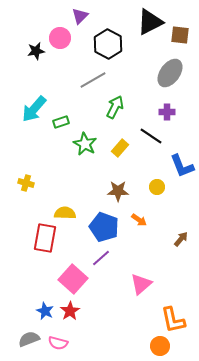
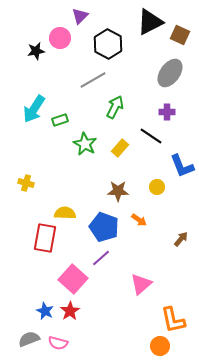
brown square: rotated 18 degrees clockwise
cyan arrow: rotated 8 degrees counterclockwise
green rectangle: moved 1 px left, 2 px up
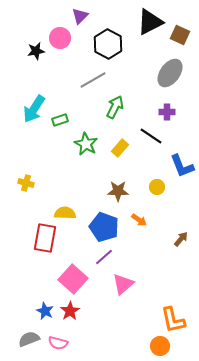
green star: moved 1 px right
purple line: moved 3 px right, 1 px up
pink triangle: moved 18 px left
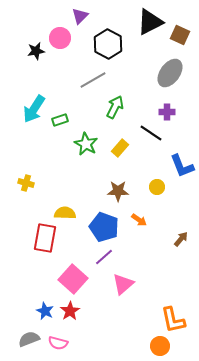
black line: moved 3 px up
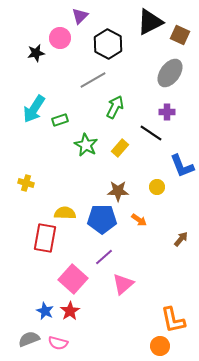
black star: moved 2 px down
green star: moved 1 px down
blue pentagon: moved 2 px left, 8 px up; rotated 20 degrees counterclockwise
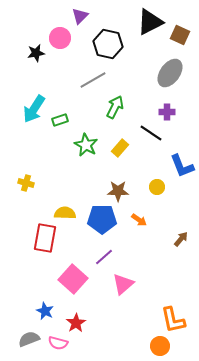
black hexagon: rotated 16 degrees counterclockwise
red star: moved 6 px right, 12 px down
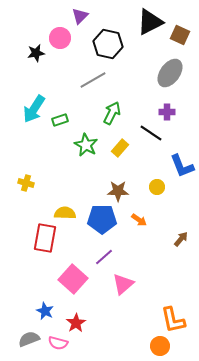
green arrow: moved 3 px left, 6 px down
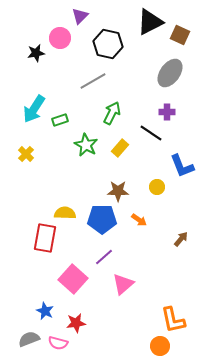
gray line: moved 1 px down
yellow cross: moved 29 px up; rotated 28 degrees clockwise
red star: rotated 24 degrees clockwise
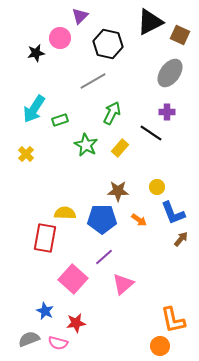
blue L-shape: moved 9 px left, 47 px down
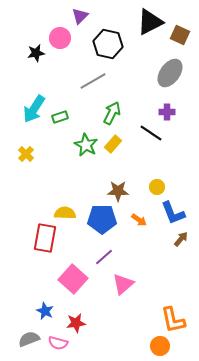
green rectangle: moved 3 px up
yellow rectangle: moved 7 px left, 4 px up
